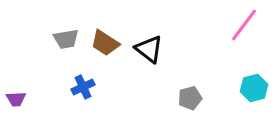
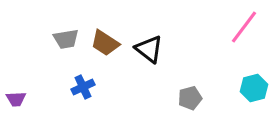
pink line: moved 2 px down
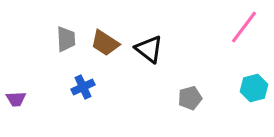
gray trapezoid: rotated 84 degrees counterclockwise
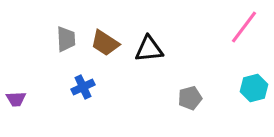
black triangle: rotated 44 degrees counterclockwise
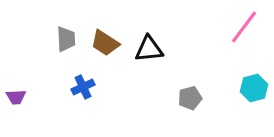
purple trapezoid: moved 2 px up
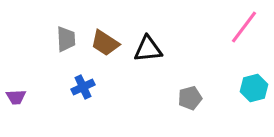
black triangle: moved 1 px left
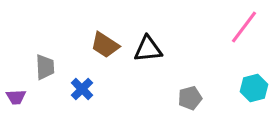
gray trapezoid: moved 21 px left, 28 px down
brown trapezoid: moved 2 px down
blue cross: moved 1 px left, 2 px down; rotated 20 degrees counterclockwise
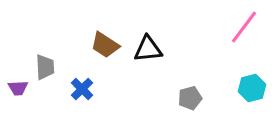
cyan hexagon: moved 2 px left
purple trapezoid: moved 2 px right, 9 px up
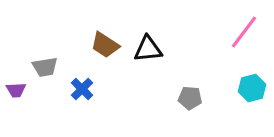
pink line: moved 5 px down
gray trapezoid: rotated 84 degrees clockwise
purple trapezoid: moved 2 px left, 2 px down
gray pentagon: rotated 20 degrees clockwise
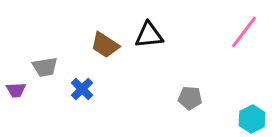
black triangle: moved 1 px right, 14 px up
cyan hexagon: moved 31 px down; rotated 12 degrees counterclockwise
